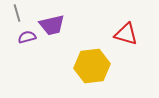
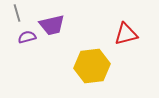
red triangle: rotated 30 degrees counterclockwise
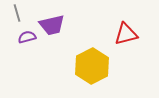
yellow hexagon: rotated 20 degrees counterclockwise
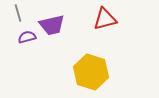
gray line: moved 1 px right
red triangle: moved 21 px left, 15 px up
yellow hexagon: moved 1 px left, 6 px down; rotated 16 degrees counterclockwise
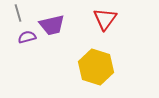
red triangle: rotated 40 degrees counterclockwise
yellow hexagon: moved 5 px right, 5 px up
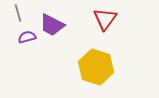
purple trapezoid: rotated 40 degrees clockwise
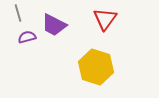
purple trapezoid: moved 2 px right
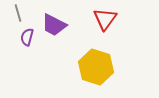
purple semicircle: rotated 60 degrees counterclockwise
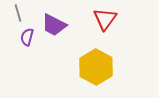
yellow hexagon: rotated 12 degrees clockwise
